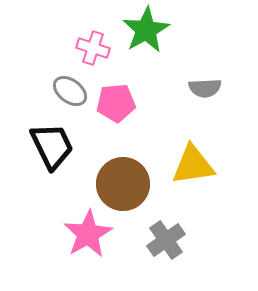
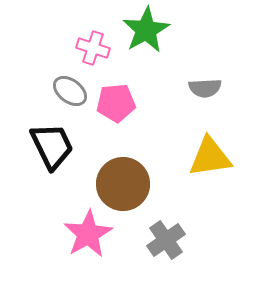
yellow triangle: moved 17 px right, 8 px up
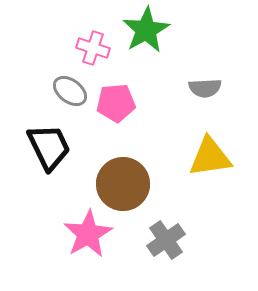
black trapezoid: moved 3 px left, 1 px down
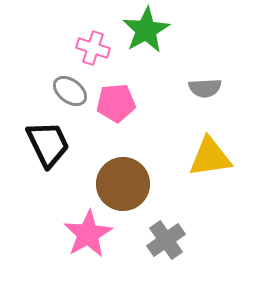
black trapezoid: moved 1 px left, 3 px up
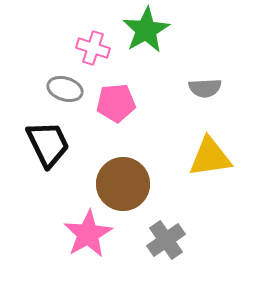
gray ellipse: moved 5 px left, 2 px up; rotated 20 degrees counterclockwise
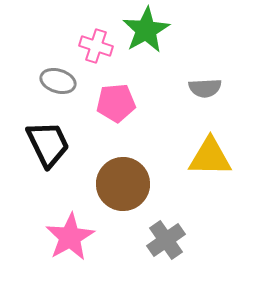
pink cross: moved 3 px right, 2 px up
gray ellipse: moved 7 px left, 8 px up
yellow triangle: rotated 9 degrees clockwise
pink star: moved 18 px left, 3 px down
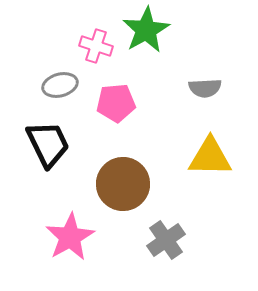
gray ellipse: moved 2 px right, 4 px down; rotated 32 degrees counterclockwise
